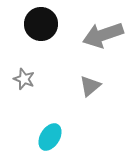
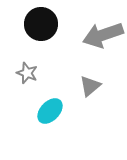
gray star: moved 3 px right, 6 px up
cyan ellipse: moved 26 px up; rotated 12 degrees clockwise
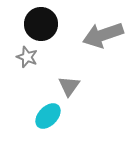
gray star: moved 16 px up
gray triangle: moved 21 px left; rotated 15 degrees counterclockwise
cyan ellipse: moved 2 px left, 5 px down
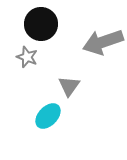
gray arrow: moved 7 px down
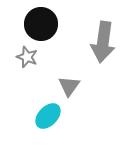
gray arrow: rotated 63 degrees counterclockwise
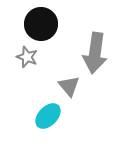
gray arrow: moved 8 px left, 11 px down
gray triangle: rotated 15 degrees counterclockwise
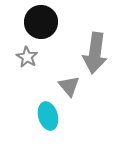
black circle: moved 2 px up
gray star: rotated 10 degrees clockwise
cyan ellipse: rotated 60 degrees counterclockwise
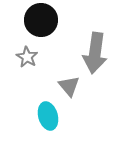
black circle: moved 2 px up
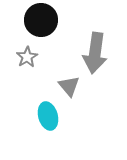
gray star: rotated 10 degrees clockwise
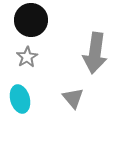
black circle: moved 10 px left
gray triangle: moved 4 px right, 12 px down
cyan ellipse: moved 28 px left, 17 px up
